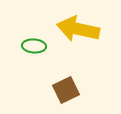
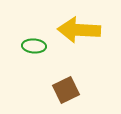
yellow arrow: moved 1 px right, 1 px down; rotated 9 degrees counterclockwise
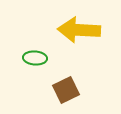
green ellipse: moved 1 px right, 12 px down
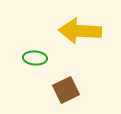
yellow arrow: moved 1 px right, 1 px down
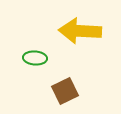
brown square: moved 1 px left, 1 px down
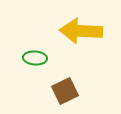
yellow arrow: moved 1 px right
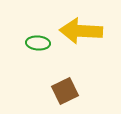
green ellipse: moved 3 px right, 15 px up
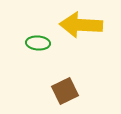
yellow arrow: moved 6 px up
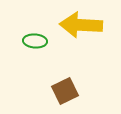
green ellipse: moved 3 px left, 2 px up
